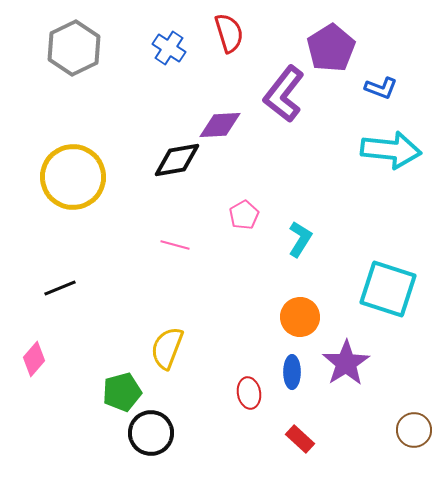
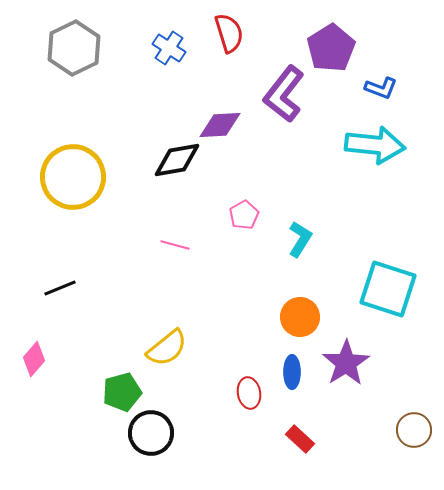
cyan arrow: moved 16 px left, 5 px up
yellow semicircle: rotated 150 degrees counterclockwise
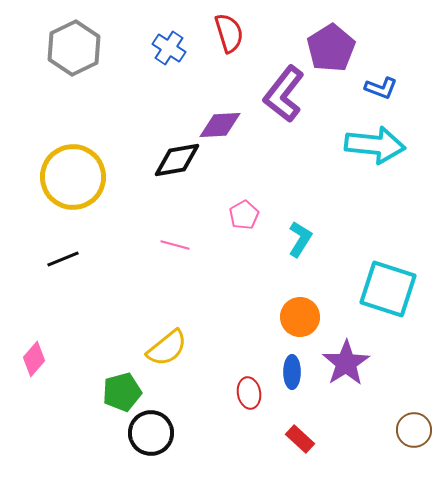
black line: moved 3 px right, 29 px up
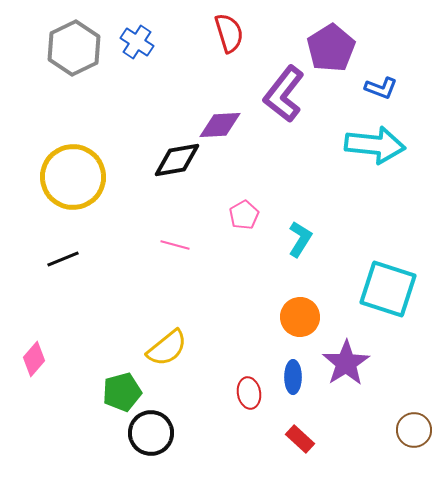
blue cross: moved 32 px left, 6 px up
blue ellipse: moved 1 px right, 5 px down
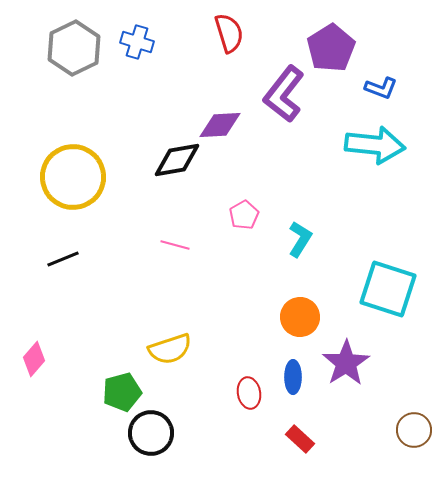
blue cross: rotated 16 degrees counterclockwise
yellow semicircle: moved 3 px right, 1 px down; rotated 21 degrees clockwise
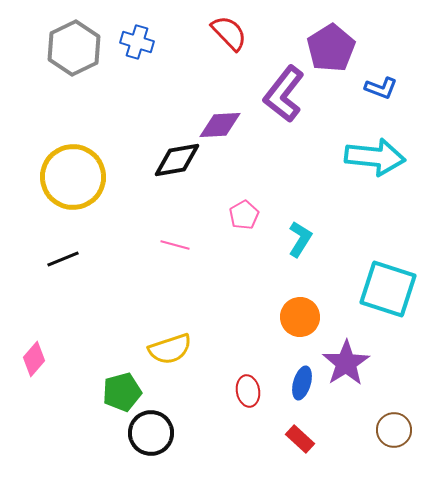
red semicircle: rotated 27 degrees counterclockwise
cyan arrow: moved 12 px down
blue ellipse: moved 9 px right, 6 px down; rotated 16 degrees clockwise
red ellipse: moved 1 px left, 2 px up
brown circle: moved 20 px left
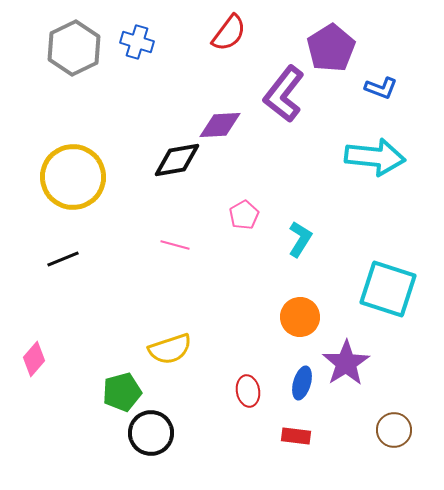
red semicircle: rotated 81 degrees clockwise
red rectangle: moved 4 px left, 3 px up; rotated 36 degrees counterclockwise
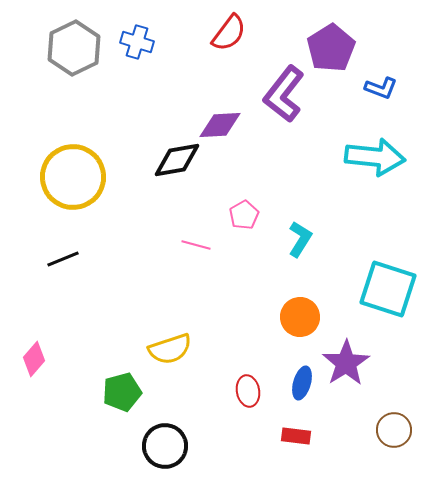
pink line: moved 21 px right
black circle: moved 14 px right, 13 px down
